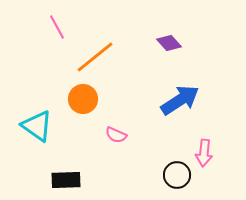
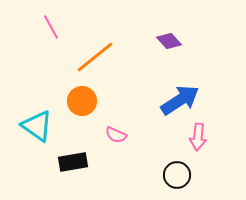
pink line: moved 6 px left
purple diamond: moved 2 px up
orange circle: moved 1 px left, 2 px down
pink arrow: moved 6 px left, 16 px up
black rectangle: moved 7 px right, 18 px up; rotated 8 degrees counterclockwise
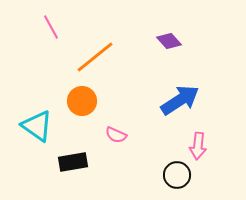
pink arrow: moved 9 px down
